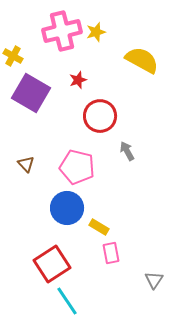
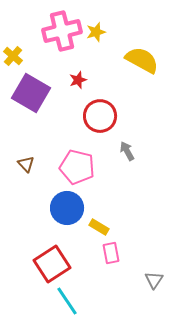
yellow cross: rotated 12 degrees clockwise
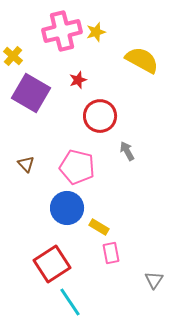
cyan line: moved 3 px right, 1 px down
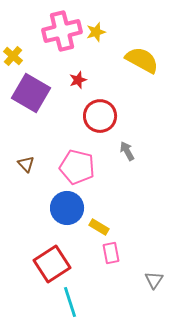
cyan line: rotated 16 degrees clockwise
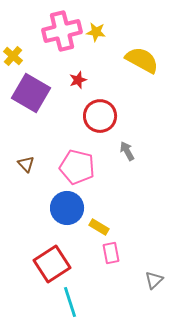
yellow star: rotated 24 degrees clockwise
gray triangle: rotated 12 degrees clockwise
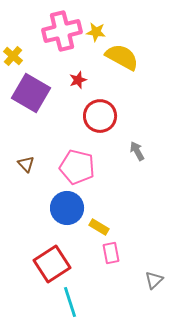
yellow semicircle: moved 20 px left, 3 px up
gray arrow: moved 10 px right
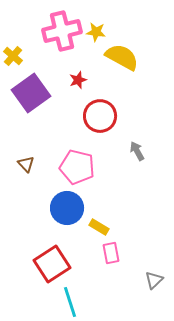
purple square: rotated 24 degrees clockwise
